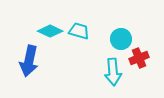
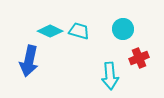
cyan circle: moved 2 px right, 10 px up
cyan arrow: moved 3 px left, 4 px down
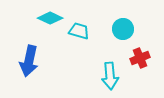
cyan diamond: moved 13 px up
red cross: moved 1 px right
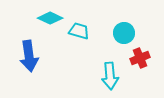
cyan circle: moved 1 px right, 4 px down
blue arrow: moved 5 px up; rotated 20 degrees counterclockwise
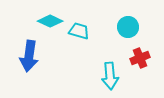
cyan diamond: moved 3 px down
cyan circle: moved 4 px right, 6 px up
blue arrow: rotated 16 degrees clockwise
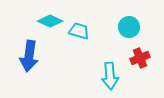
cyan circle: moved 1 px right
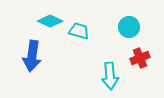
blue arrow: moved 3 px right
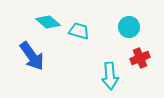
cyan diamond: moved 2 px left, 1 px down; rotated 15 degrees clockwise
blue arrow: rotated 44 degrees counterclockwise
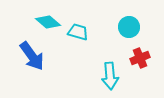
cyan trapezoid: moved 1 px left, 1 px down
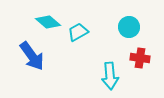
cyan trapezoid: rotated 45 degrees counterclockwise
red cross: rotated 30 degrees clockwise
